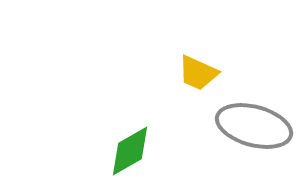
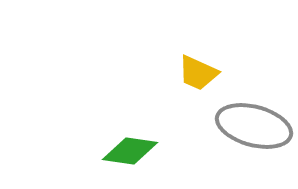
green diamond: rotated 38 degrees clockwise
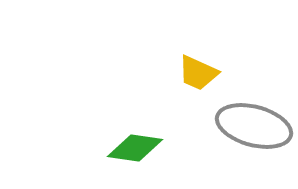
green diamond: moved 5 px right, 3 px up
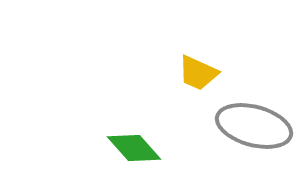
green diamond: moved 1 px left; rotated 40 degrees clockwise
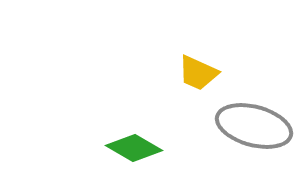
green diamond: rotated 18 degrees counterclockwise
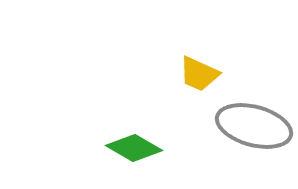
yellow trapezoid: moved 1 px right, 1 px down
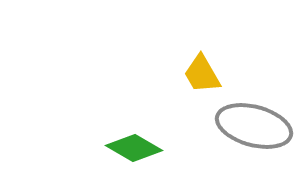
yellow trapezoid: moved 3 px right; rotated 36 degrees clockwise
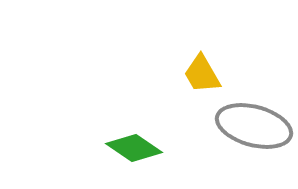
green diamond: rotated 4 degrees clockwise
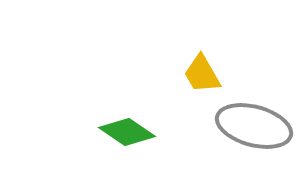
green diamond: moved 7 px left, 16 px up
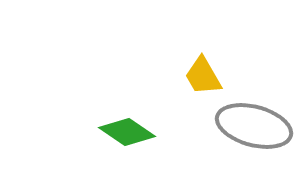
yellow trapezoid: moved 1 px right, 2 px down
